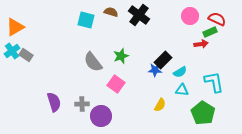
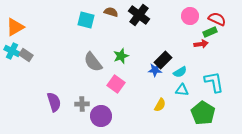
cyan cross: rotated 28 degrees counterclockwise
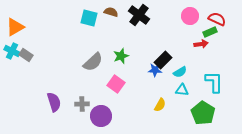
cyan square: moved 3 px right, 2 px up
gray semicircle: rotated 95 degrees counterclockwise
cyan L-shape: rotated 10 degrees clockwise
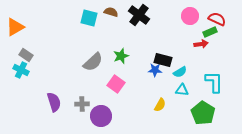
cyan cross: moved 9 px right, 19 px down
black rectangle: rotated 60 degrees clockwise
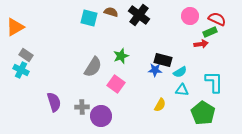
gray semicircle: moved 5 px down; rotated 15 degrees counterclockwise
gray cross: moved 3 px down
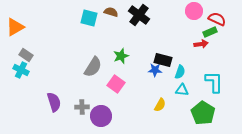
pink circle: moved 4 px right, 5 px up
cyan semicircle: rotated 40 degrees counterclockwise
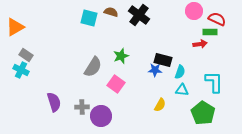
green rectangle: rotated 24 degrees clockwise
red arrow: moved 1 px left
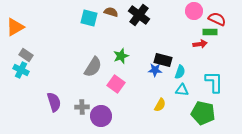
green pentagon: rotated 20 degrees counterclockwise
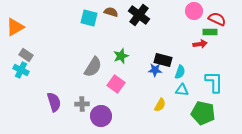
gray cross: moved 3 px up
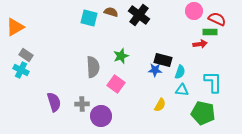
gray semicircle: rotated 35 degrees counterclockwise
cyan L-shape: moved 1 px left
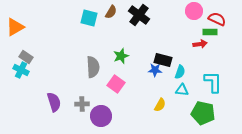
brown semicircle: rotated 104 degrees clockwise
gray rectangle: moved 2 px down
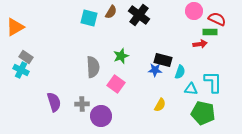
cyan triangle: moved 9 px right, 1 px up
